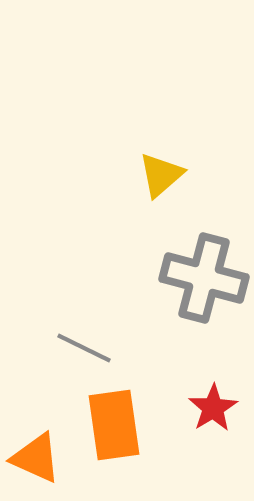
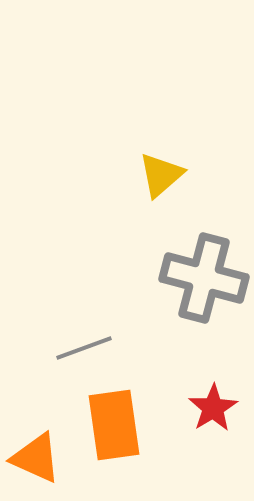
gray line: rotated 46 degrees counterclockwise
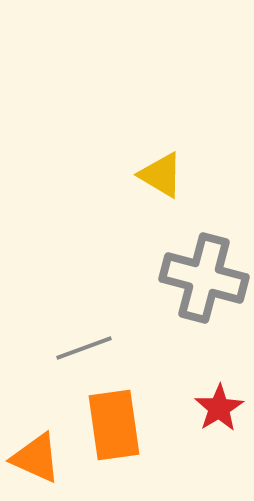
yellow triangle: rotated 48 degrees counterclockwise
red star: moved 6 px right
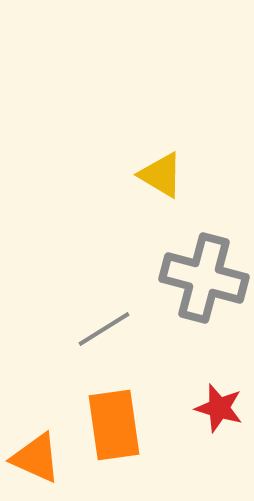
gray line: moved 20 px right, 19 px up; rotated 12 degrees counterclockwise
red star: rotated 24 degrees counterclockwise
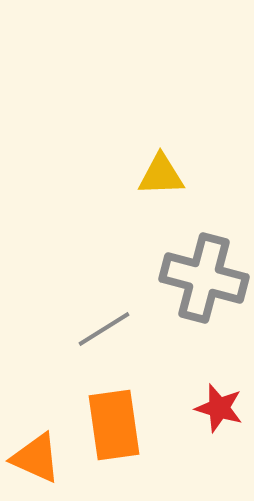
yellow triangle: rotated 33 degrees counterclockwise
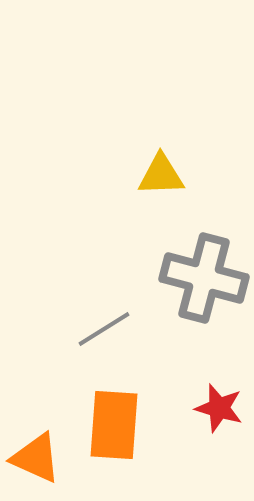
orange rectangle: rotated 12 degrees clockwise
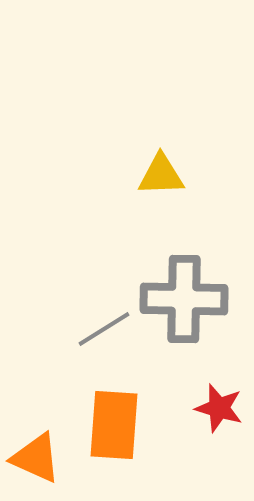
gray cross: moved 20 px left, 21 px down; rotated 14 degrees counterclockwise
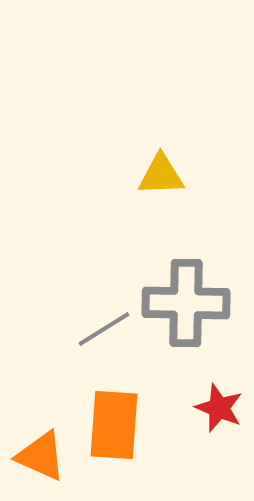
gray cross: moved 2 px right, 4 px down
red star: rotated 6 degrees clockwise
orange triangle: moved 5 px right, 2 px up
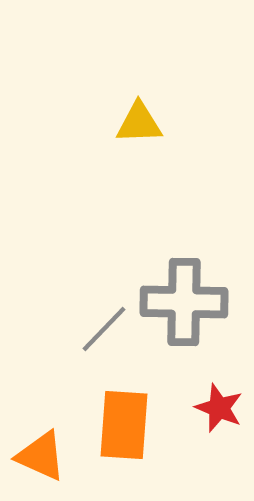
yellow triangle: moved 22 px left, 52 px up
gray cross: moved 2 px left, 1 px up
gray line: rotated 14 degrees counterclockwise
orange rectangle: moved 10 px right
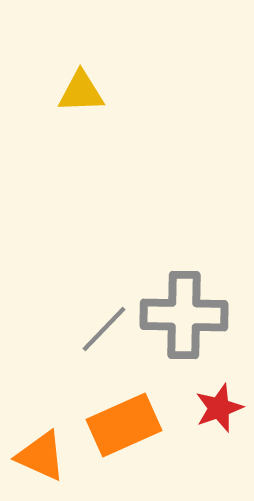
yellow triangle: moved 58 px left, 31 px up
gray cross: moved 13 px down
red star: rotated 30 degrees clockwise
orange rectangle: rotated 62 degrees clockwise
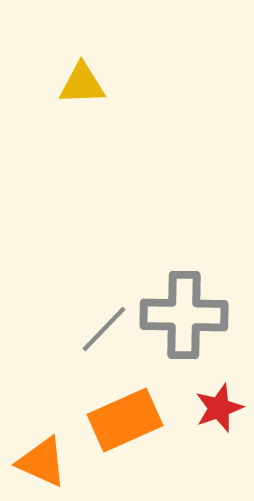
yellow triangle: moved 1 px right, 8 px up
orange rectangle: moved 1 px right, 5 px up
orange triangle: moved 1 px right, 6 px down
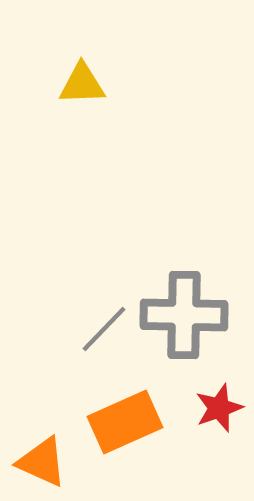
orange rectangle: moved 2 px down
